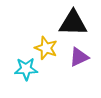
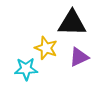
black triangle: moved 1 px left
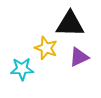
black triangle: moved 2 px left, 1 px down
cyan star: moved 4 px left
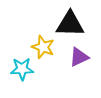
yellow star: moved 3 px left, 1 px up
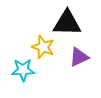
black triangle: moved 3 px left, 1 px up
cyan star: moved 1 px right, 1 px down
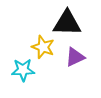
purple triangle: moved 4 px left
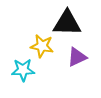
yellow star: moved 1 px left, 1 px up; rotated 10 degrees counterclockwise
purple triangle: moved 2 px right
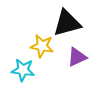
black triangle: rotated 16 degrees counterclockwise
cyan star: rotated 10 degrees clockwise
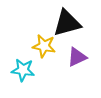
yellow star: moved 2 px right
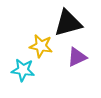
black triangle: moved 1 px right
yellow star: moved 3 px left
